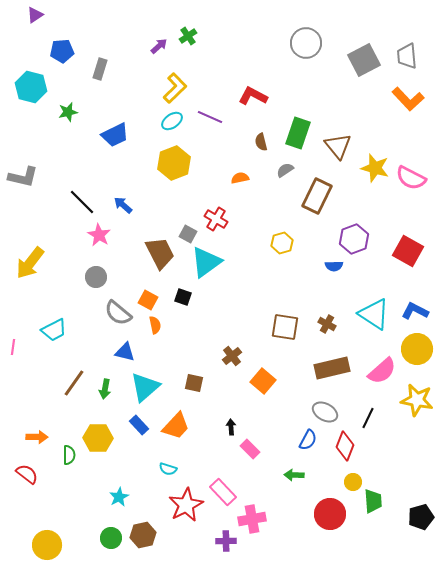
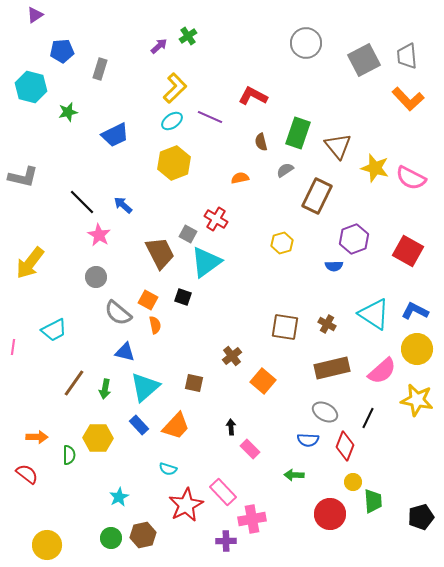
blue semicircle at (308, 440): rotated 65 degrees clockwise
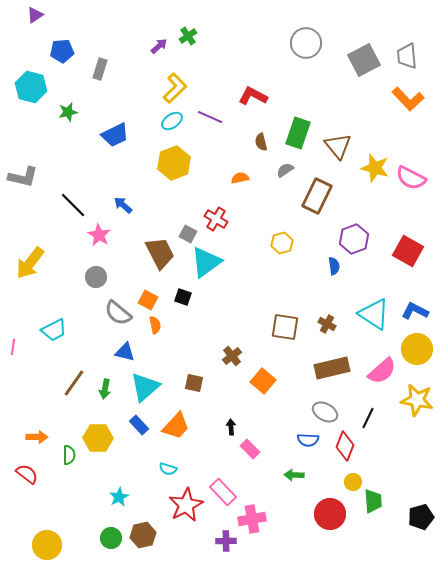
black line at (82, 202): moved 9 px left, 3 px down
blue semicircle at (334, 266): rotated 96 degrees counterclockwise
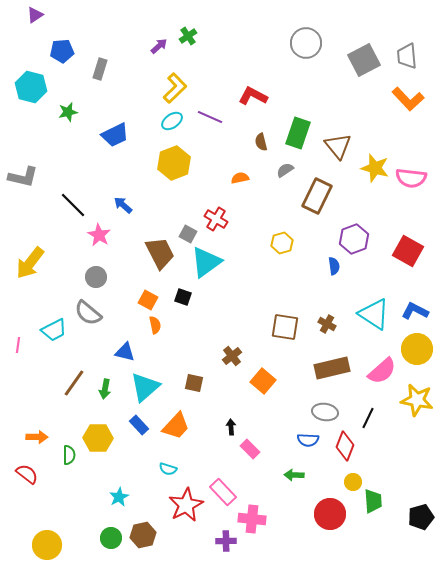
pink semicircle at (411, 178): rotated 20 degrees counterclockwise
gray semicircle at (118, 313): moved 30 px left
pink line at (13, 347): moved 5 px right, 2 px up
gray ellipse at (325, 412): rotated 20 degrees counterclockwise
pink cross at (252, 519): rotated 16 degrees clockwise
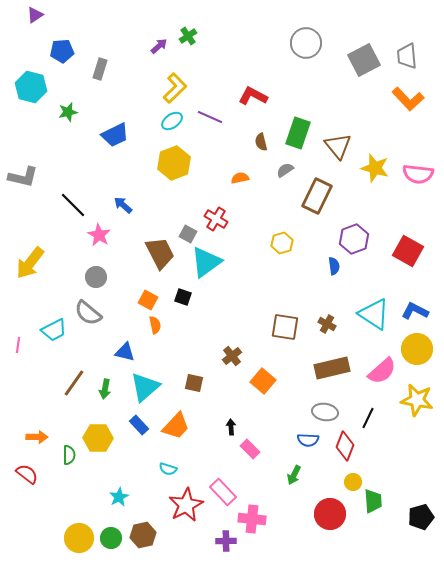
pink semicircle at (411, 178): moved 7 px right, 4 px up
green arrow at (294, 475): rotated 66 degrees counterclockwise
yellow circle at (47, 545): moved 32 px right, 7 px up
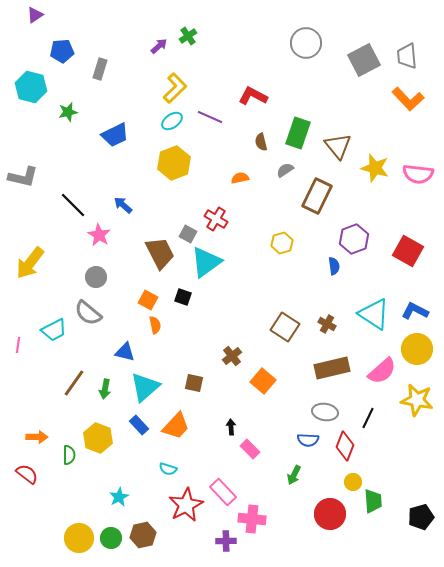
brown square at (285, 327): rotated 24 degrees clockwise
yellow hexagon at (98, 438): rotated 20 degrees clockwise
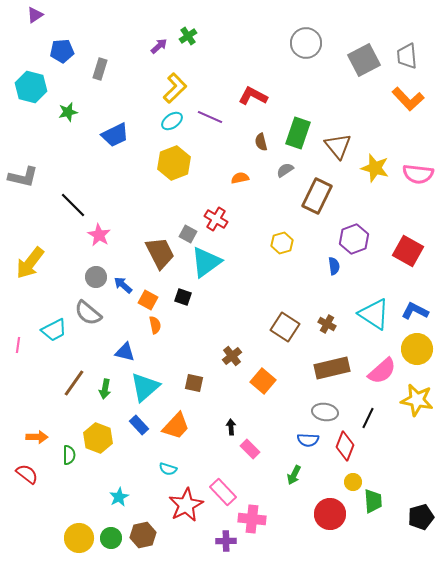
blue arrow at (123, 205): moved 80 px down
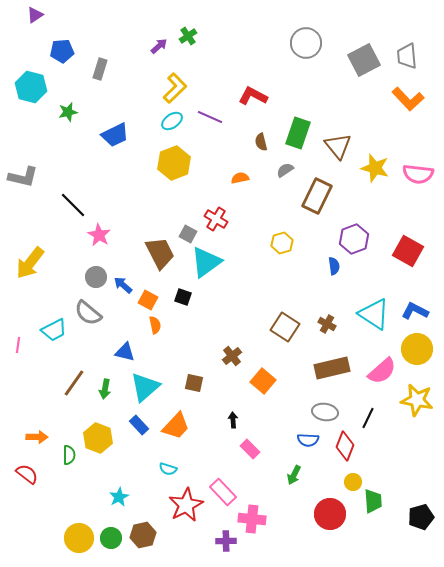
black arrow at (231, 427): moved 2 px right, 7 px up
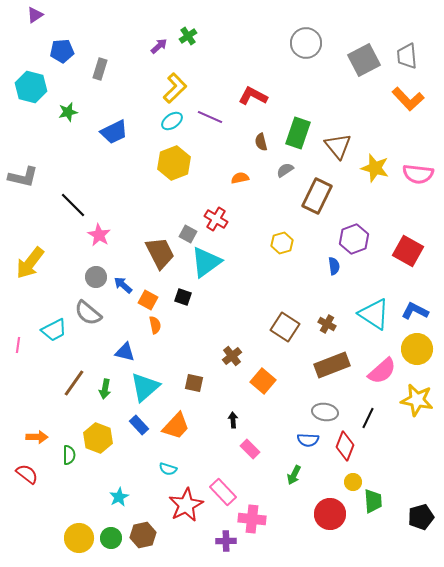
blue trapezoid at (115, 135): moved 1 px left, 3 px up
brown rectangle at (332, 368): moved 3 px up; rotated 8 degrees counterclockwise
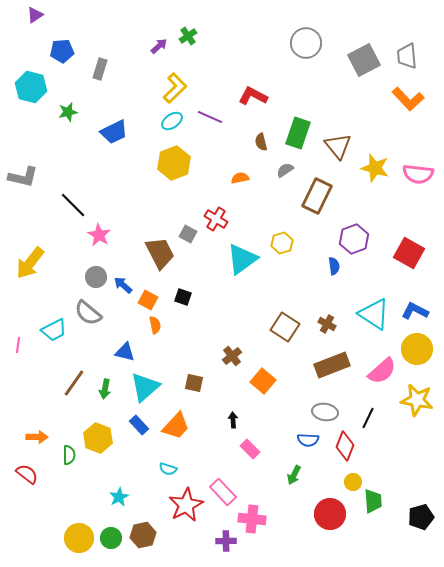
red square at (408, 251): moved 1 px right, 2 px down
cyan triangle at (206, 262): moved 36 px right, 3 px up
